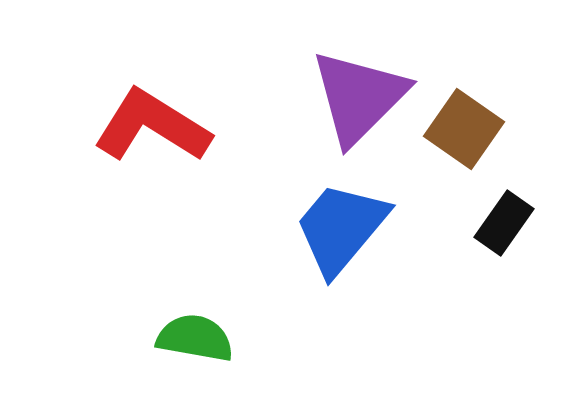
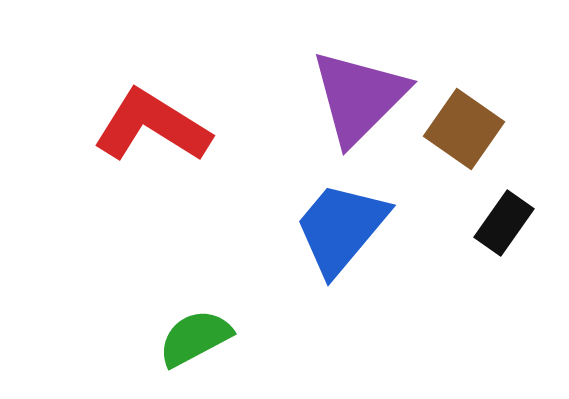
green semicircle: rotated 38 degrees counterclockwise
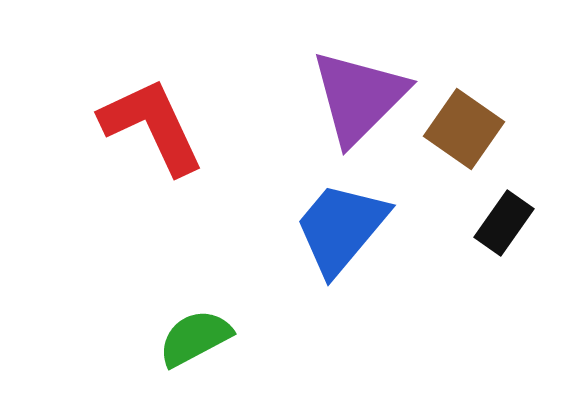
red L-shape: rotated 33 degrees clockwise
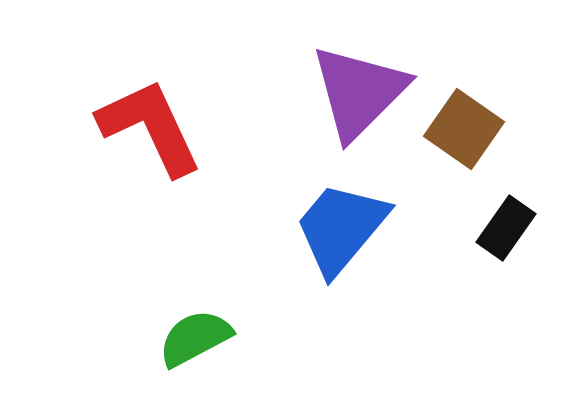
purple triangle: moved 5 px up
red L-shape: moved 2 px left, 1 px down
black rectangle: moved 2 px right, 5 px down
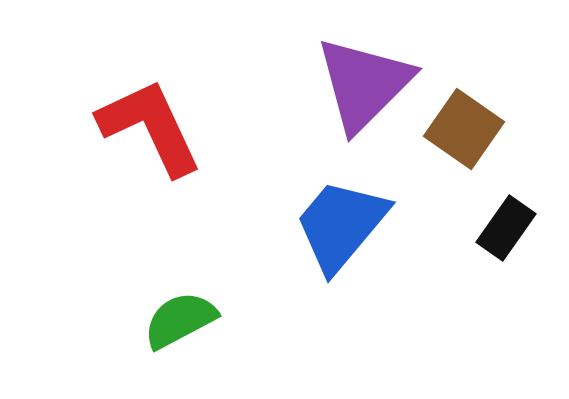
purple triangle: moved 5 px right, 8 px up
blue trapezoid: moved 3 px up
green semicircle: moved 15 px left, 18 px up
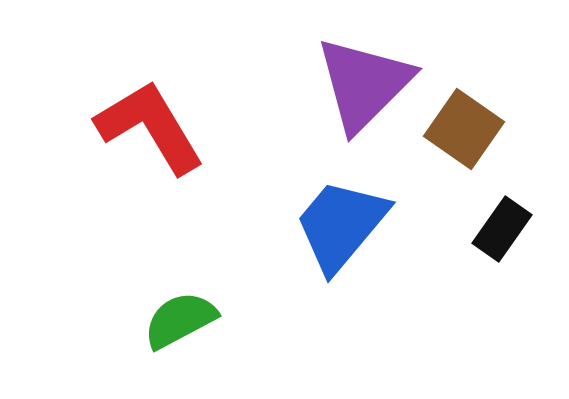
red L-shape: rotated 6 degrees counterclockwise
black rectangle: moved 4 px left, 1 px down
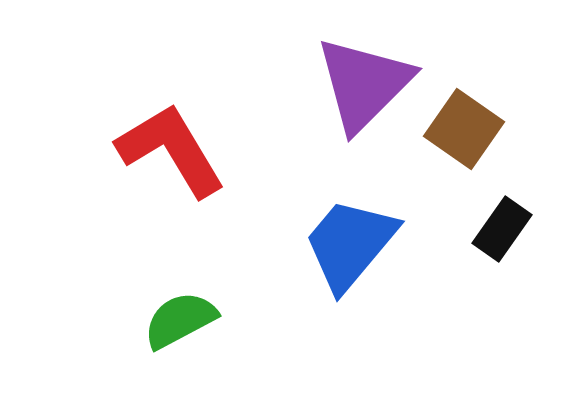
red L-shape: moved 21 px right, 23 px down
blue trapezoid: moved 9 px right, 19 px down
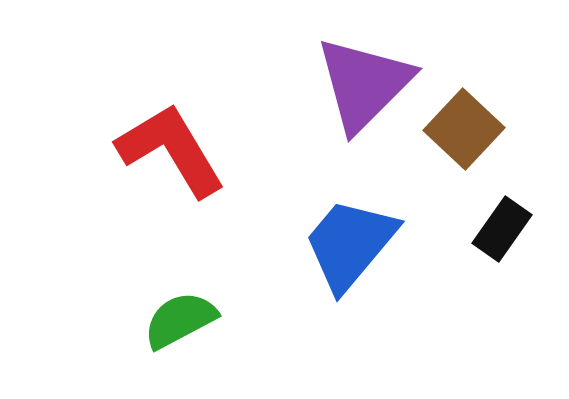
brown square: rotated 8 degrees clockwise
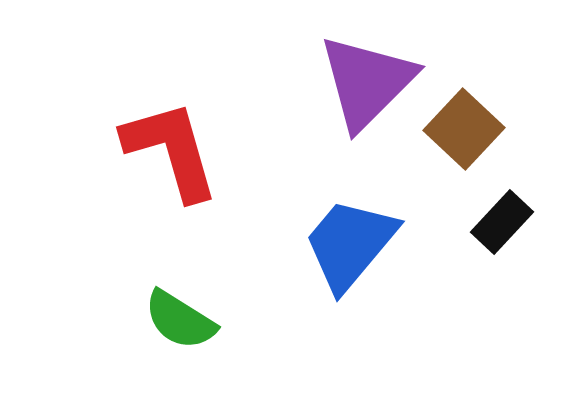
purple triangle: moved 3 px right, 2 px up
red L-shape: rotated 15 degrees clockwise
black rectangle: moved 7 px up; rotated 8 degrees clockwise
green semicircle: rotated 120 degrees counterclockwise
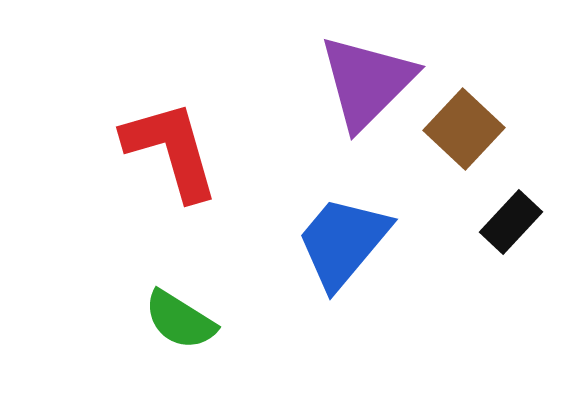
black rectangle: moved 9 px right
blue trapezoid: moved 7 px left, 2 px up
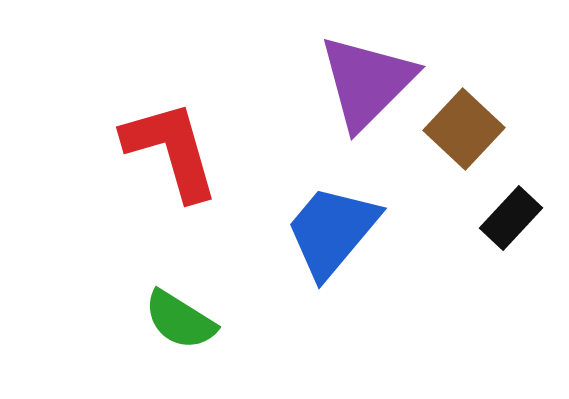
black rectangle: moved 4 px up
blue trapezoid: moved 11 px left, 11 px up
